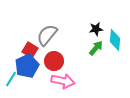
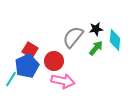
gray semicircle: moved 26 px right, 2 px down
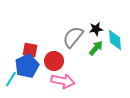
cyan diamond: rotated 10 degrees counterclockwise
red square: rotated 21 degrees counterclockwise
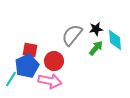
gray semicircle: moved 1 px left, 2 px up
pink arrow: moved 13 px left
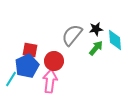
pink arrow: rotated 95 degrees counterclockwise
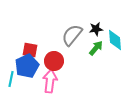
cyan line: rotated 21 degrees counterclockwise
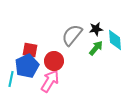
pink arrow: rotated 25 degrees clockwise
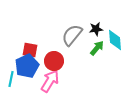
green arrow: moved 1 px right
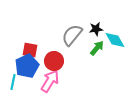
cyan diamond: rotated 25 degrees counterclockwise
cyan line: moved 2 px right, 3 px down
